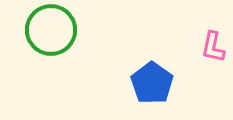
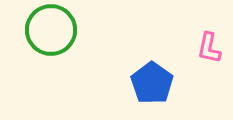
pink L-shape: moved 4 px left, 1 px down
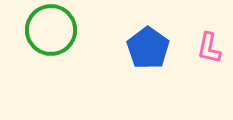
blue pentagon: moved 4 px left, 35 px up
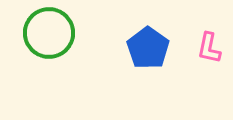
green circle: moved 2 px left, 3 px down
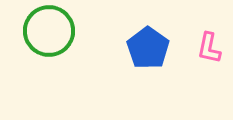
green circle: moved 2 px up
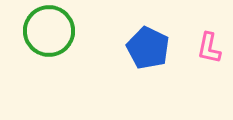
blue pentagon: rotated 9 degrees counterclockwise
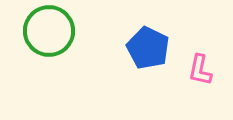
pink L-shape: moved 9 px left, 22 px down
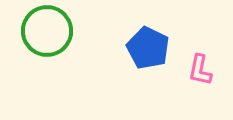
green circle: moved 2 px left
